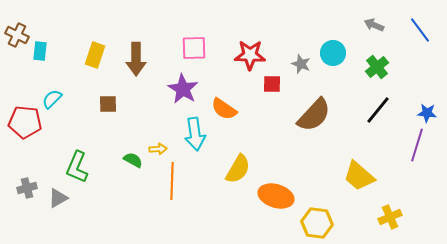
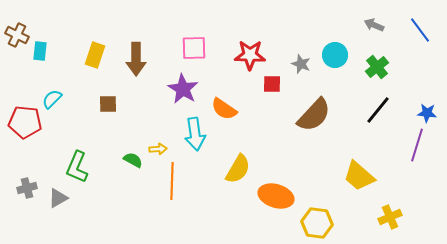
cyan circle: moved 2 px right, 2 px down
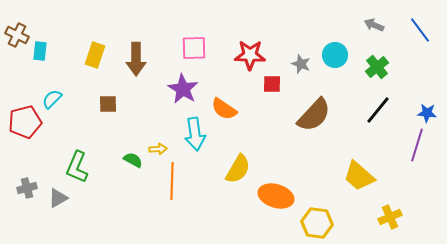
red pentagon: rotated 20 degrees counterclockwise
